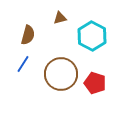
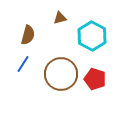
red pentagon: moved 4 px up
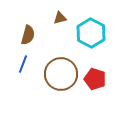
cyan hexagon: moved 1 px left, 3 px up
blue line: rotated 12 degrees counterclockwise
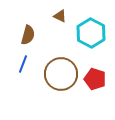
brown triangle: moved 2 px up; rotated 40 degrees clockwise
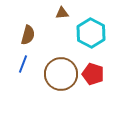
brown triangle: moved 2 px right, 3 px up; rotated 32 degrees counterclockwise
red pentagon: moved 2 px left, 5 px up
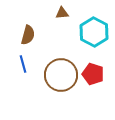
cyan hexagon: moved 3 px right, 1 px up
blue line: rotated 36 degrees counterclockwise
brown circle: moved 1 px down
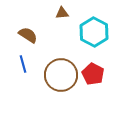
brown semicircle: rotated 72 degrees counterclockwise
red pentagon: rotated 10 degrees clockwise
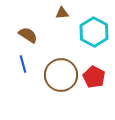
red pentagon: moved 1 px right, 3 px down
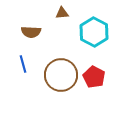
brown semicircle: moved 3 px right, 3 px up; rotated 150 degrees clockwise
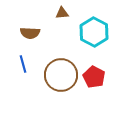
brown semicircle: moved 1 px left, 1 px down
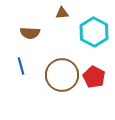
blue line: moved 2 px left, 2 px down
brown circle: moved 1 px right
